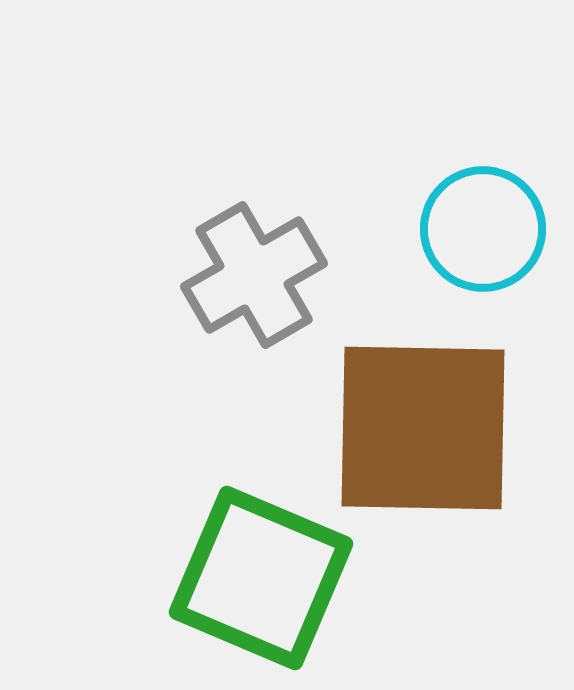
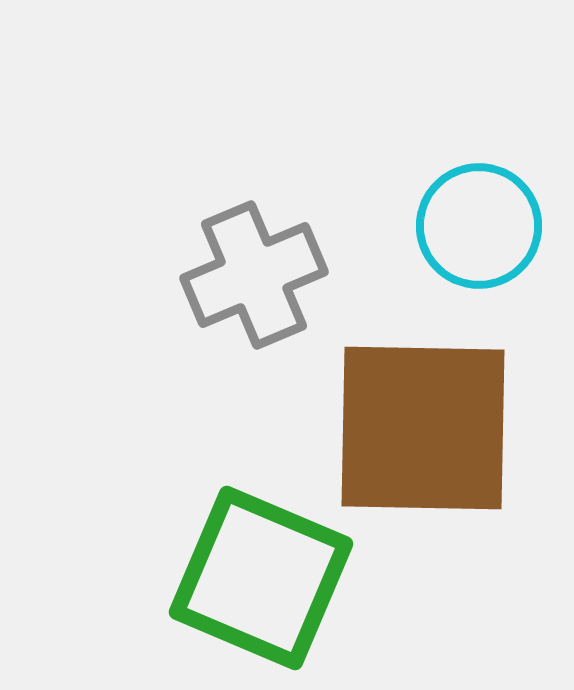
cyan circle: moved 4 px left, 3 px up
gray cross: rotated 7 degrees clockwise
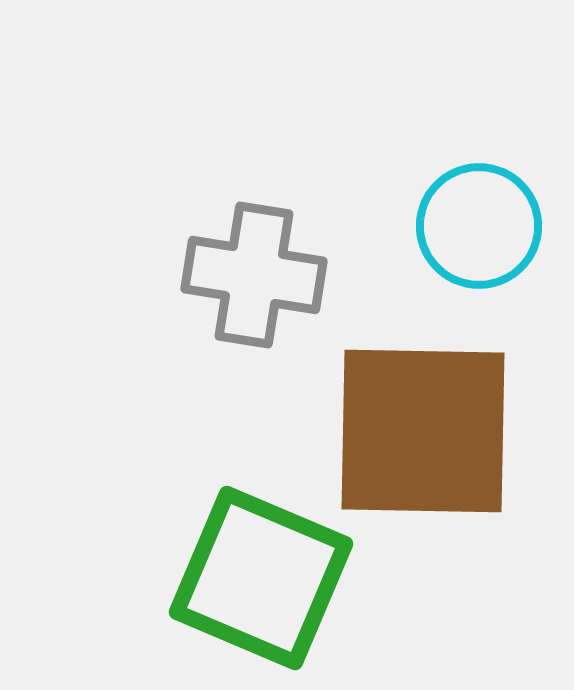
gray cross: rotated 32 degrees clockwise
brown square: moved 3 px down
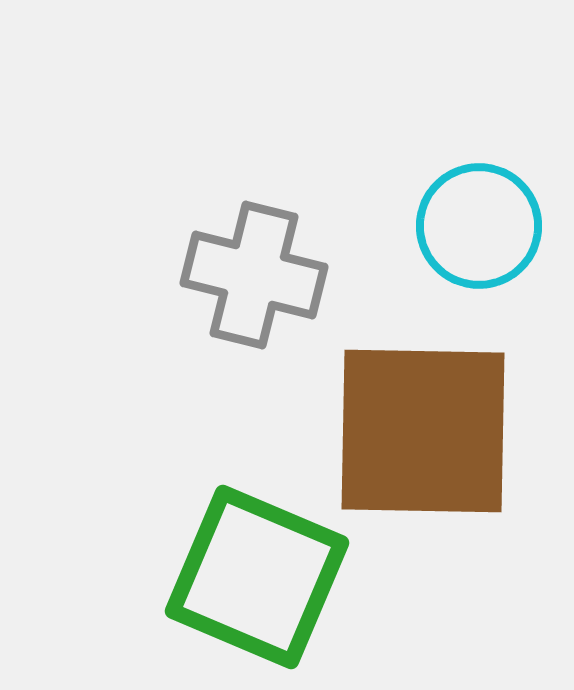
gray cross: rotated 5 degrees clockwise
green square: moved 4 px left, 1 px up
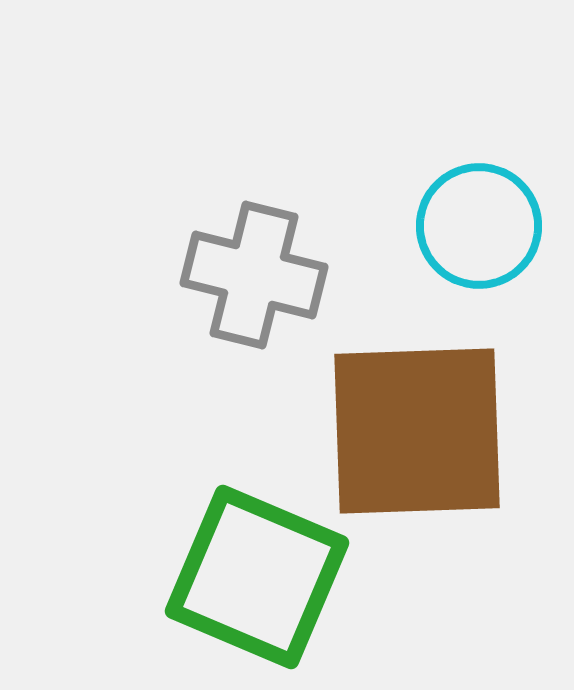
brown square: moved 6 px left; rotated 3 degrees counterclockwise
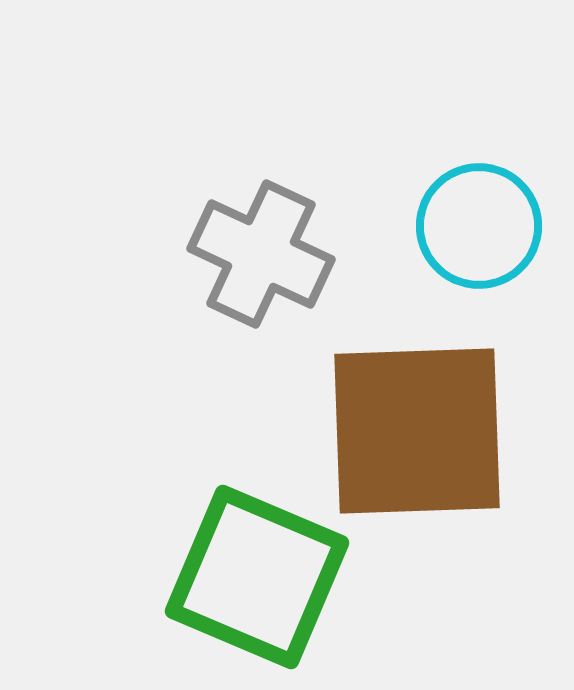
gray cross: moved 7 px right, 21 px up; rotated 11 degrees clockwise
